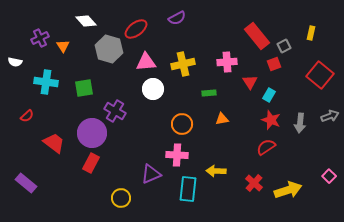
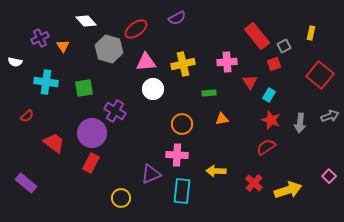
cyan rectangle at (188, 189): moved 6 px left, 2 px down
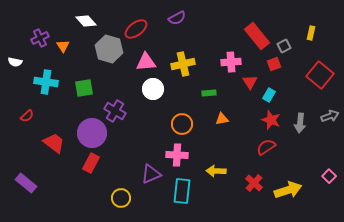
pink cross at (227, 62): moved 4 px right
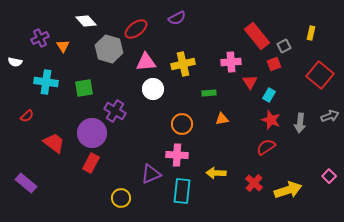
yellow arrow at (216, 171): moved 2 px down
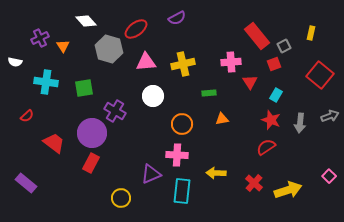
white circle at (153, 89): moved 7 px down
cyan rectangle at (269, 95): moved 7 px right
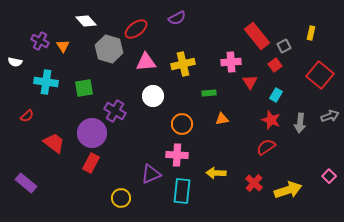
purple cross at (40, 38): moved 3 px down; rotated 36 degrees counterclockwise
red square at (274, 64): moved 1 px right, 1 px down; rotated 16 degrees counterclockwise
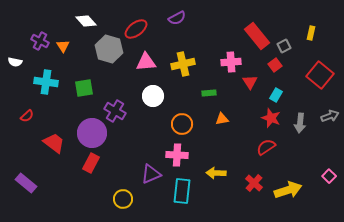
red star at (271, 120): moved 2 px up
yellow circle at (121, 198): moved 2 px right, 1 px down
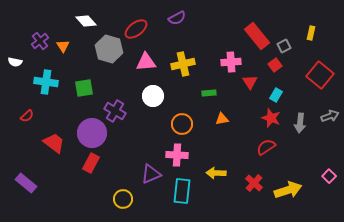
purple cross at (40, 41): rotated 24 degrees clockwise
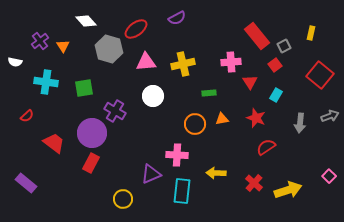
red star at (271, 118): moved 15 px left
orange circle at (182, 124): moved 13 px right
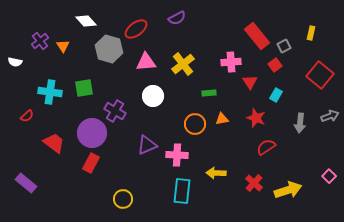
yellow cross at (183, 64): rotated 25 degrees counterclockwise
cyan cross at (46, 82): moved 4 px right, 10 px down
purple triangle at (151, 174): moved 4 px left, 29 px up
